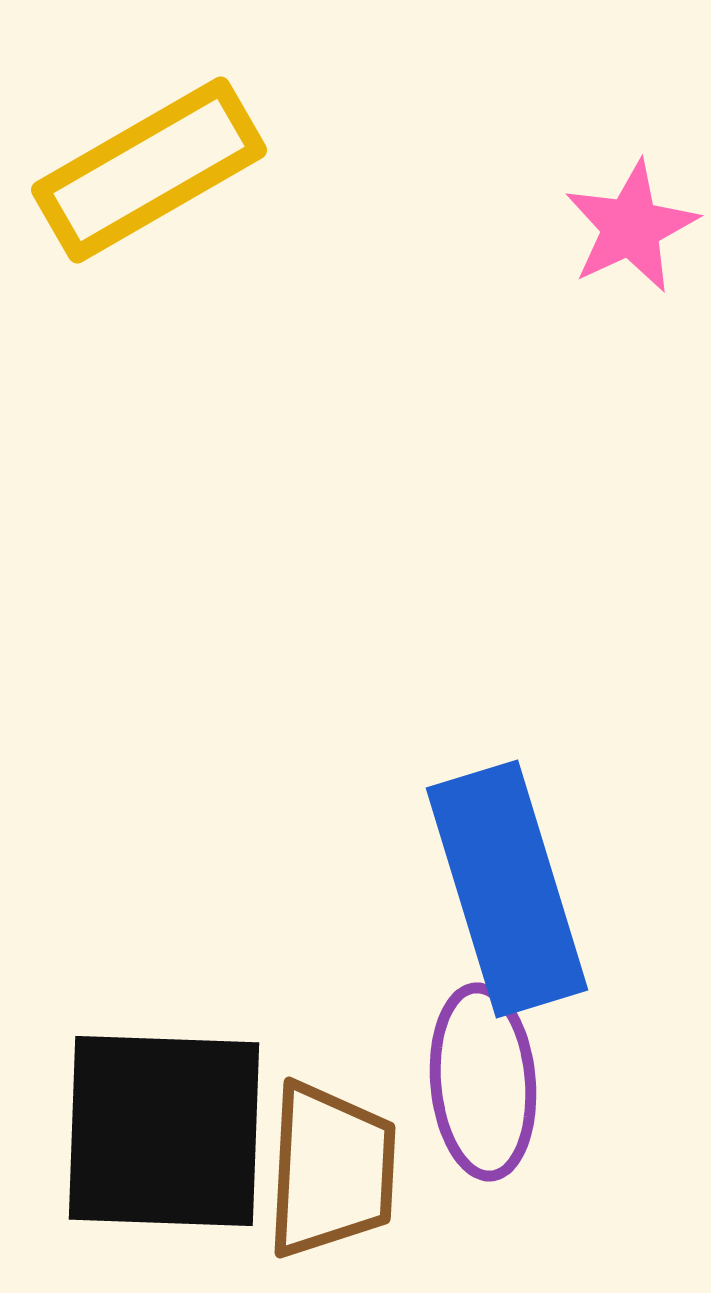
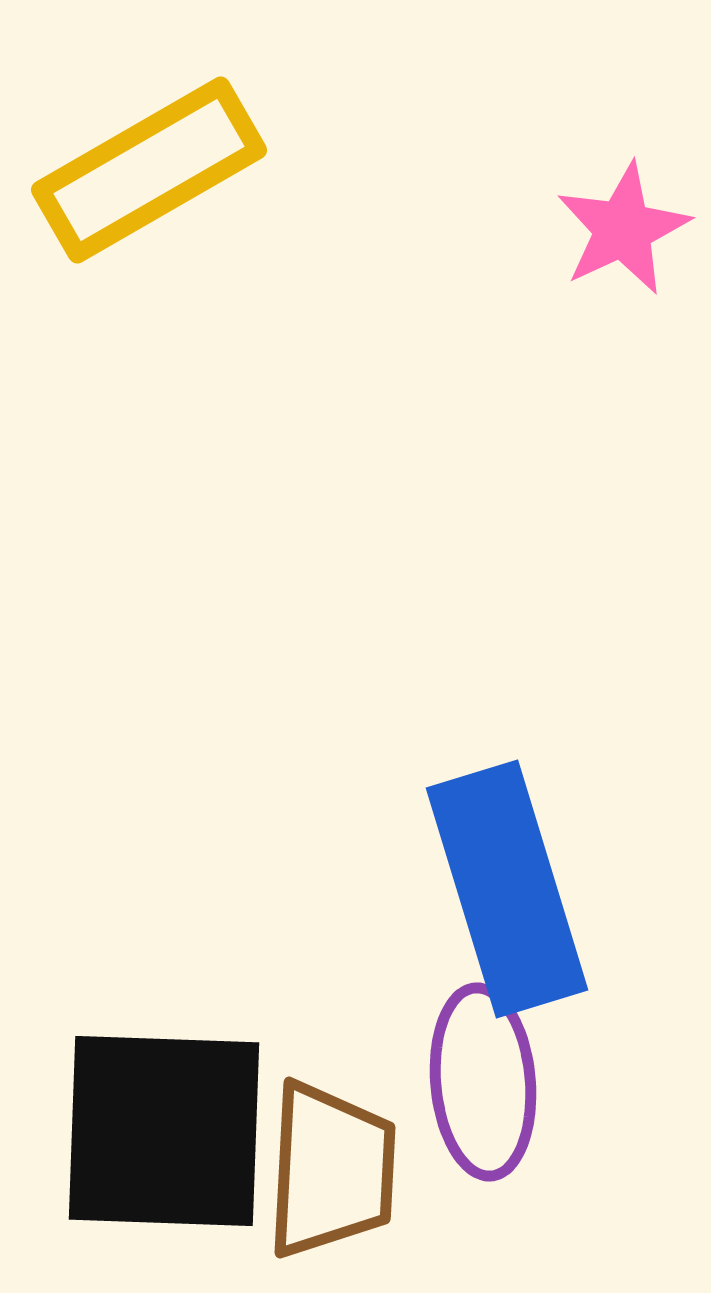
pink star: moved 8 px left, 2 px down
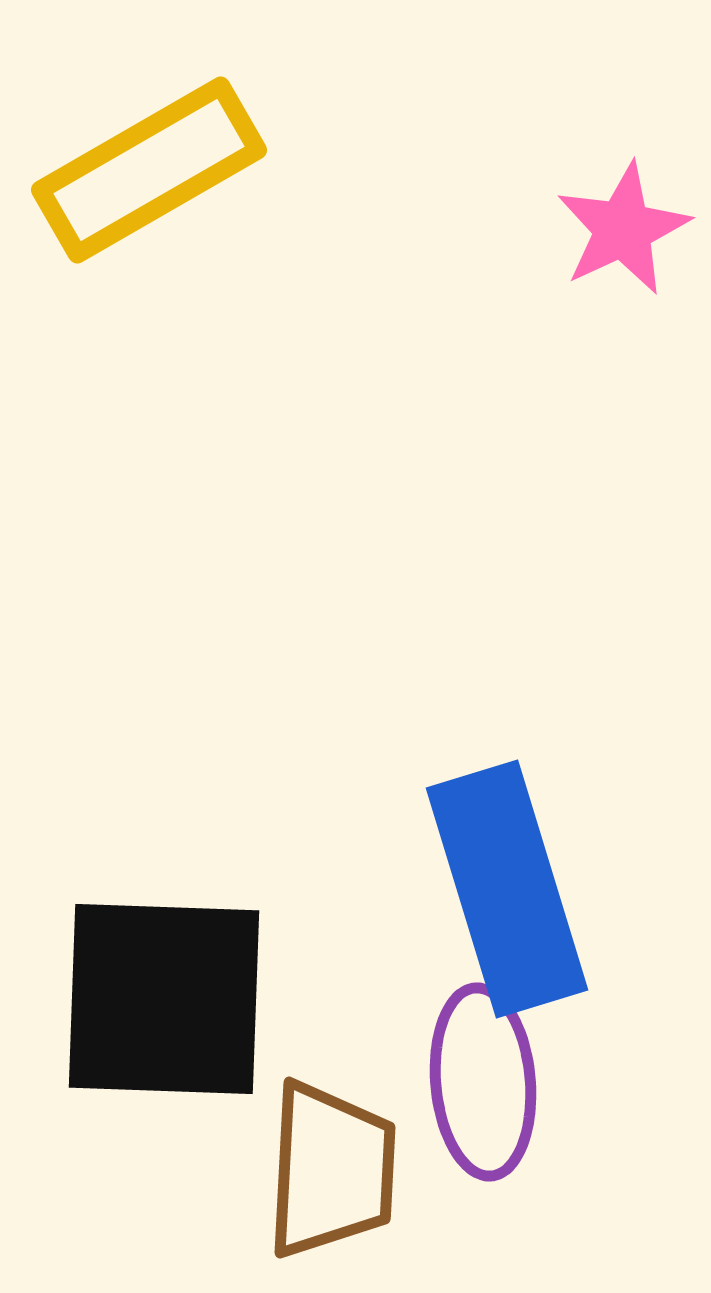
black square: moved 132 px up
